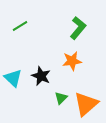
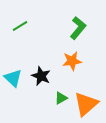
green triangle: rotated 16 degrees clockwise
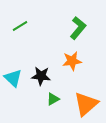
black star: rotated 18 degrees counterclockwise
green triangle: moved 8 px left, 1 px down
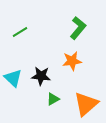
green line: moved 6 px down
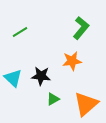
green L-shape: moved 3 px right
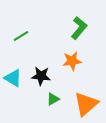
green L-shape: moved 2 px left
green line: moved 1 px right, 4 px down
cyan triangle: rotated 12 degrees counterclockwise
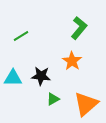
orange star: rotated 30 degrees counterclockwise
cyan triangle: rotated 30 degrees counterclockwise
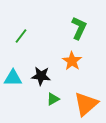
green L-shape: rotated 15 degrees counterclockwise
green line: rotated 21 degrees counterclockwise
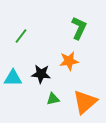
orange star: moved 3 px left; rotated 30 degrees clockwise
black star: moved 2 px up
green triangle: rotated 16 degrees clockwise
orange triangle: moved 1 px left, 2 px up
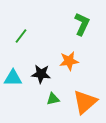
green L-shape: moved 3 px right, 4 px up
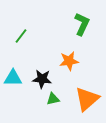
black star: moved 1 px right, 5 px down
orange triangle: moved 2 px right, 3 px up
